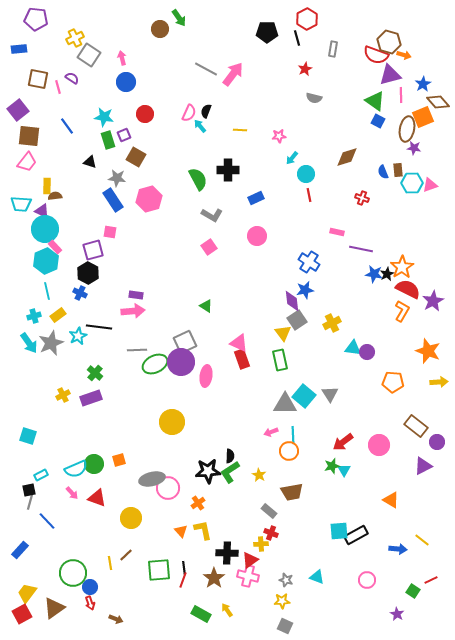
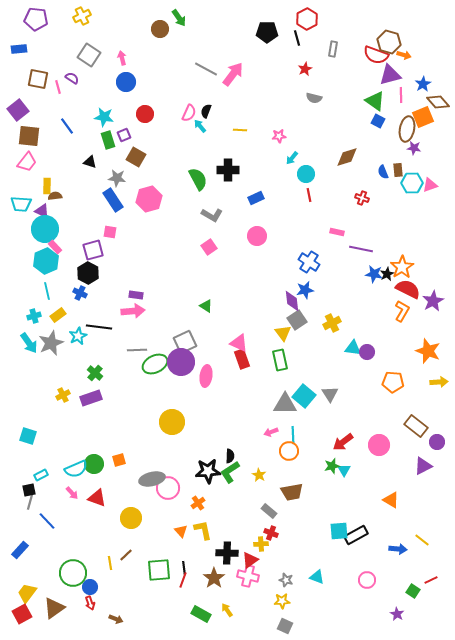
yellow cross at (75, 38): moved 7 px right, 22 px up
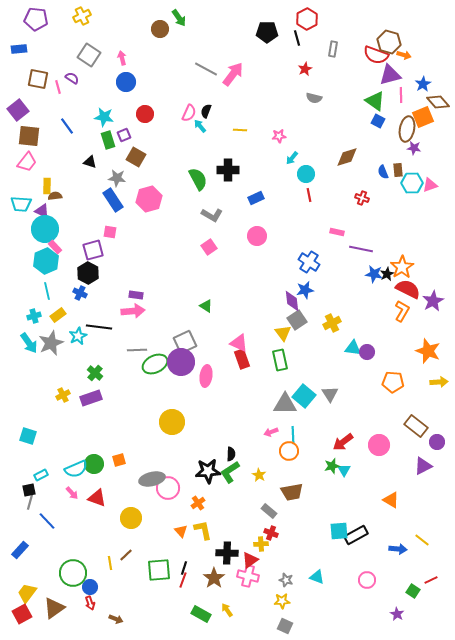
black semicircle at (230, 456): moved 1 px right, 2 px up
black line at (184, 568): rotated 24 degrees clockwise
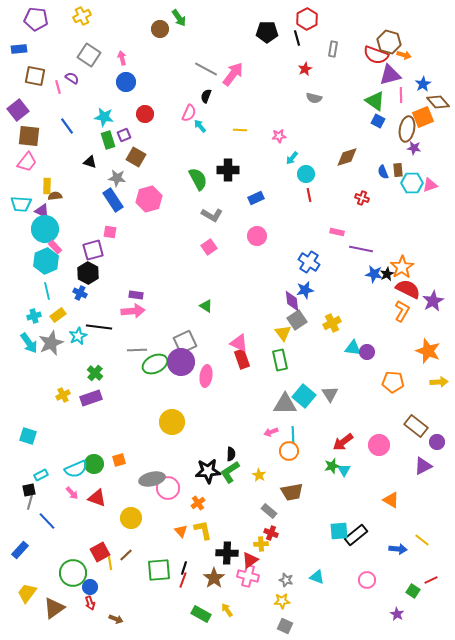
brown square at (38, 79): moved 3 px left, 3 px up
black semicircle at (206, 111): moved 15 px up
black rectangle at (356, 535): rotated 10 degrees counterclockwise
red square at (22, 614): moved 78 px right, 62 px up
